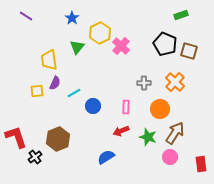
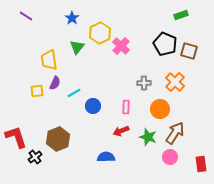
blue semicircle: rotated 30 degrees clockwise
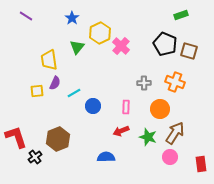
orange cross: rotated 24 degrees counterclockwise
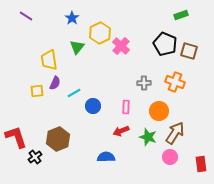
orange circle: moved 1 px left, 2 px down
